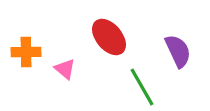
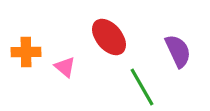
pink triangle: moved 2 px up
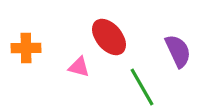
orange cross: moved 4 px up
pink triangle: moved 14 px right; rotated 25 degrees counterclockwise
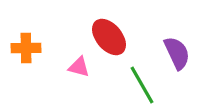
purple semicircle: moved 1 px left, 2 px down
green line: moved 2 px up
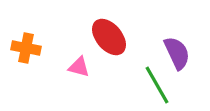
orange cross: rotated 12 degrees clockwise
green line: moved 15 px right
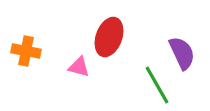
red ellipse: rotated 60 degrees clockwise
orange cross: moved 3 px down
purple semicircle: moved 5 px right
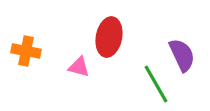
red ellipse: rotated 9 degrees counterclockwise
purple semicircle: moved 2 px down
green line: moved 1 px left, 1 px up
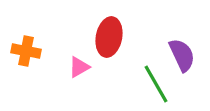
pink triangle: rotated 45 degrees counterclockwise
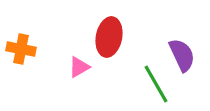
orange cross: moved 5 px left, 2 px up
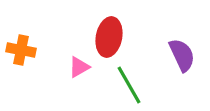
orange cross: moved 1 px down
green line: moved 27 px left, 1 px down
